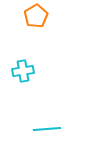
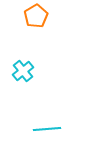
cyan cross: rotated 30 degrees counterclockwise
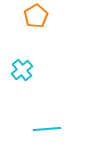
cyan cross: moved 1 px left, 1 px up
